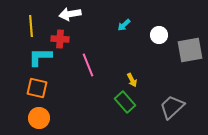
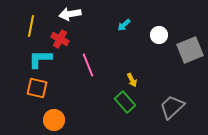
yellow line: rotated 15 degrees clockwise
red cross: rotated 24 degrees clockwise
gray square: rotated 12 degrees counterclockwise
cyan L-shape: moved 2 px down
orange circle: moved 15 px right, 2 px down
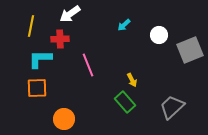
white arrow: rotated 25 degrees counterclockwise
red cross: rotated 30 degrees counterclockwise
orange square: rotated 15 degrees counterclockwise
orange circle: moved 10 px right, 1 px up
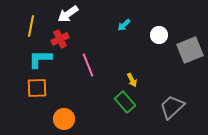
white arrow: moved 2 px left
red cross: rotated 24 degrees counterclockwise
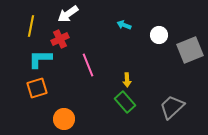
cyan arrow: rotated 64 degrees clockwise
yellow arrow: moved 5 px left; rotated 24 degrees clockwise
orange square: rotated 15 degrees counterclockwise
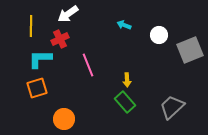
yellow line: rotated 10 degrees counterclockwise
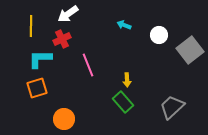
red cross: moved 2 px right
gray square: rotated 16 degrees counterclockwise
green rectangle: moved 2 px left
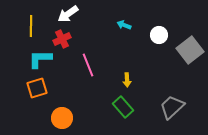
green rectangle: moved 5 px down
orange circle: moved 2 px left, 1 px up
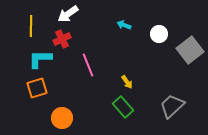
white circle: moved 1 px up
yellow arrow: moved 2 px down; rotated 32 degrees counterclockwise
gray trapezoid: moved 1 px up
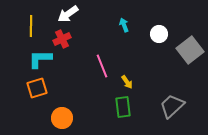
cyan arrow: rotated 48 degrees clockwise
pink line: moved 14 px right, 1 px down
green rectangle: rotated 35 degrees clockwise
